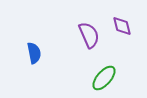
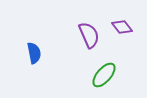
purple diamond: moved 1 px down; rotated 25 degrees counterclockwise
green ellipse: moved 3 px up
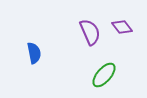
purple semicircle: moved 1 px right, 3 px up
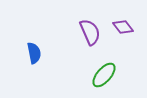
purple diamond: moved 1 px right
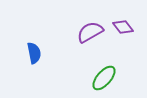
purple semicircle: rotated 96 degrees counterclockwise
green ellipse: moved 3 px down
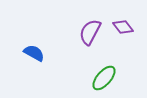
purple semicircle: rotated 32 degrees counterclockwise
blue semicircle: rotated 50 degrees counterclockwise
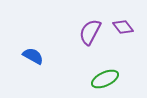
blue semicircle: moved 1 px left, 3 px down
green ellipse: moved 1 px right, 1 px down; rotated 24 degrees clockwise
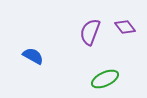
purple diamond: moved 2 px right
purple semicircle: rotated 8 degrees counterclockwise
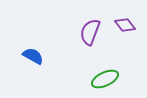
purple diamond: moved 2 px up
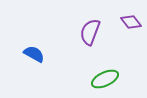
purple diamond: moved 6 px right, 3 px up
blue semicircle: moved 1 px right, 2 px up
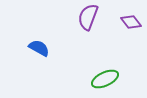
purple semicircle: moved 2 px left, 15 px up
blue semicircle: moved 5 px right, 6 px up
